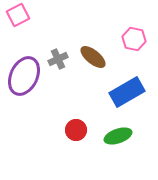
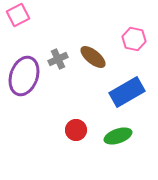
purple ellipse: rotated 6 degrees counterclockwise
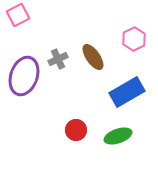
pink hexagon: rotated 20 degrees clockwise
brown ellipse: rotated 16 degrees clockwise
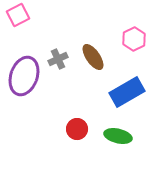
red circle: moved 1 px right, 1 px up
green ellipse: rotated 32 degrees clockwise
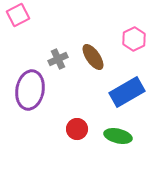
purple ellipse: moved 6 px right, 14 px down; rotated 9 degrees counterclockwise
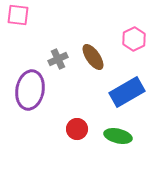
pink square: rotated 35 degrees clockwise
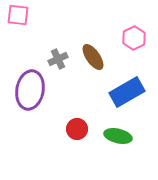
pink hexagon: moved 1 px up
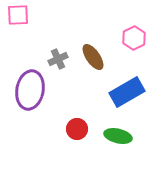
pink square: rotated 10 degrees counterclockwise
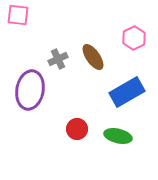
pink square: rotated 10 degrees clockwise
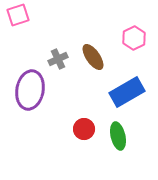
pink square: rotated 25 degrees counterclockwise
red circle: moved 7 px right
green ellipse: rotated 64 degrees clockwise
